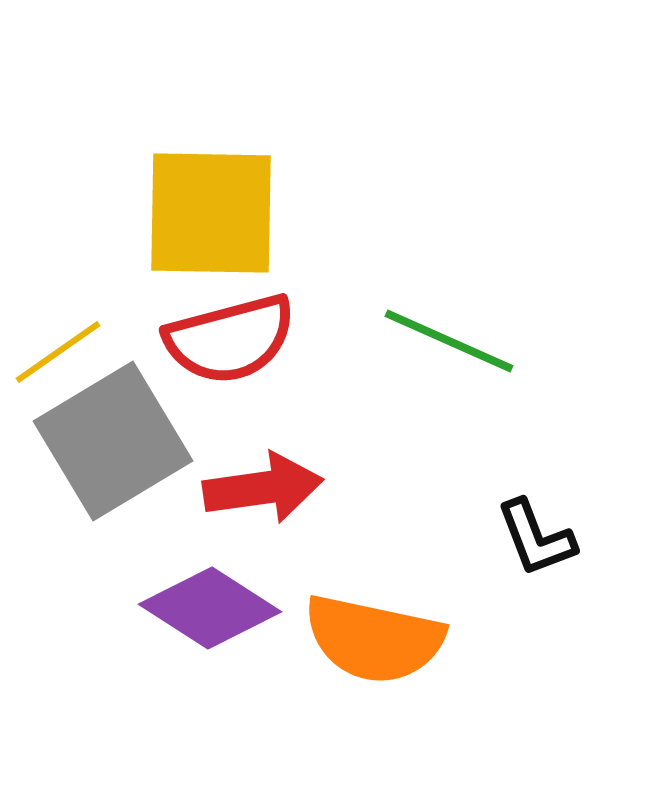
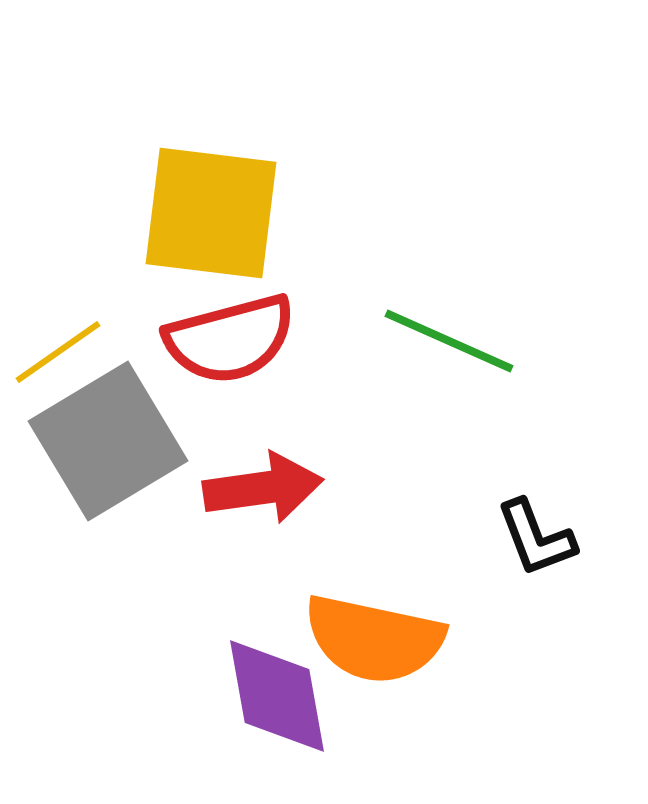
yellow square: rotated 6 degrees clockwise
gray square: moved 5 px left
purple diamond: moved 67 px right, 88 px down; rotated 47 degrees clockwise
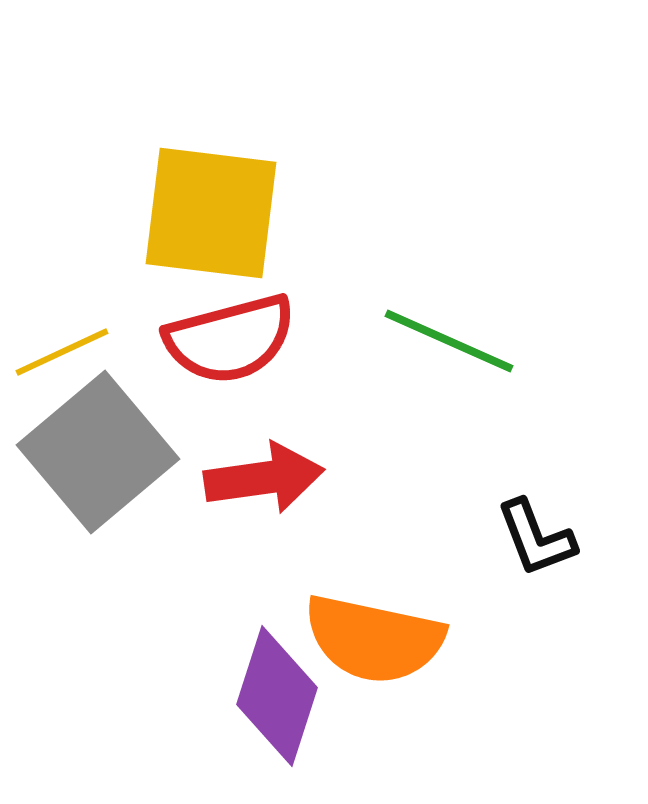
yellow line: moved 4 px right; rotated 10 degrees clockwise
gray square: moved 10 px left, 11 px down; rotated 9 degrees counterclockwise
red arrow: moved 1 px right, 10 px up
purple diamond: rotated 28 degrees clockwise
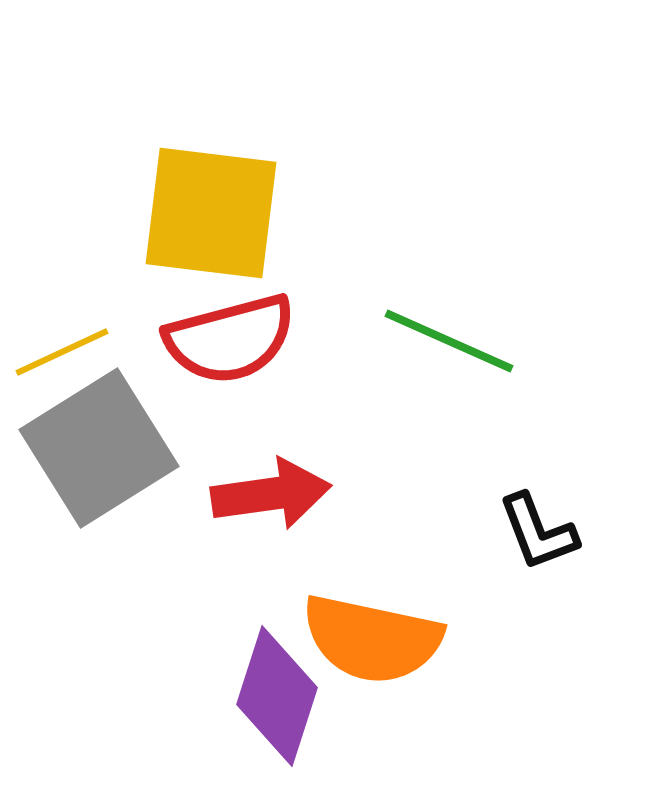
gray square: moved 1 px right, 4 px up; rotated 8 degrees clockwise
red arrow: moved 7 px right, 16 px down
black L-shape: moved 2 px right, 6 px up
orange semicircle: moved 2 px left
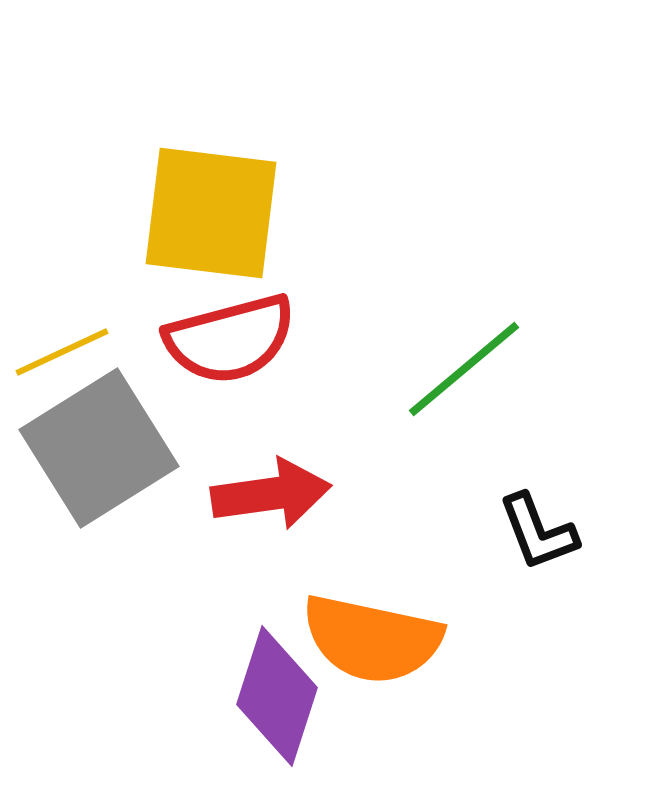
green line: moved 15 px right, 28 px down; rotated 64 degrees counterclockwise
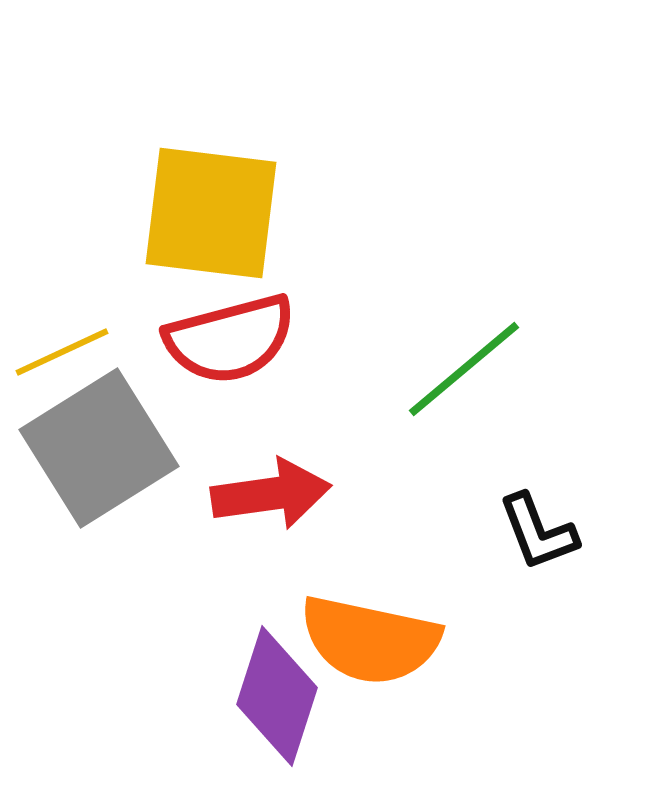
orange semicircle: moved 2 px left, 1 px down
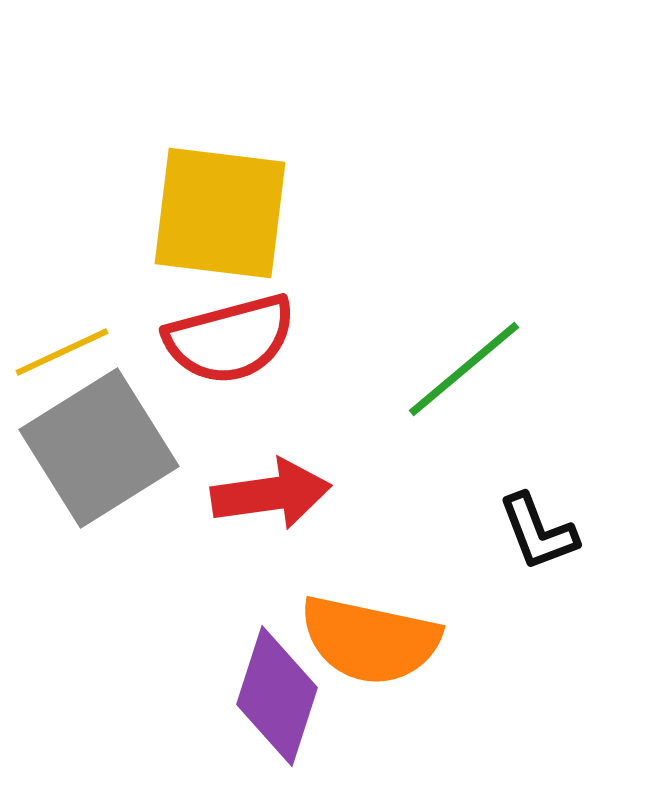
yellow square: moved 9 px right
